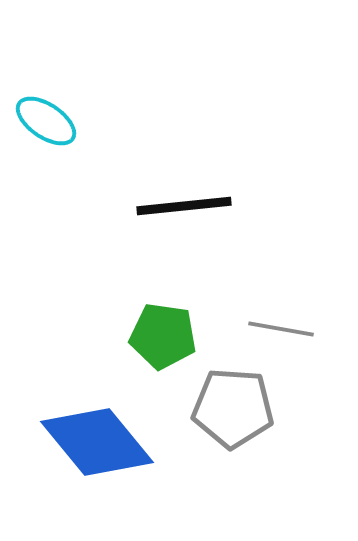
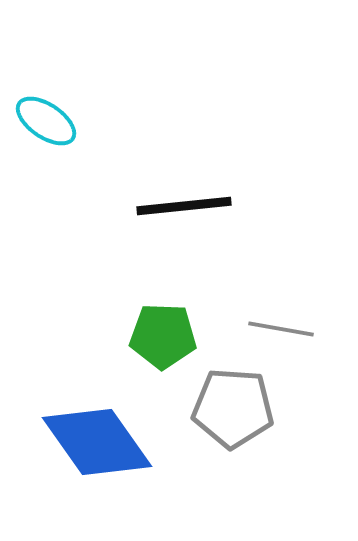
green pentagon: rotated 6 degrees counterclockwise
blue diamond: rotated 4 degrees clockwise
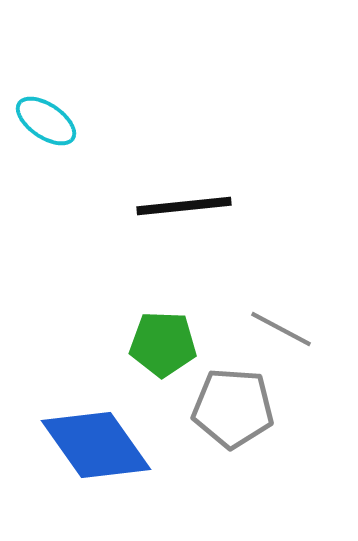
gray line: rotated 18 degrees clockwise
green pentagon: moved 8 px down
blue diamond: moved 1 px left, 3 px down
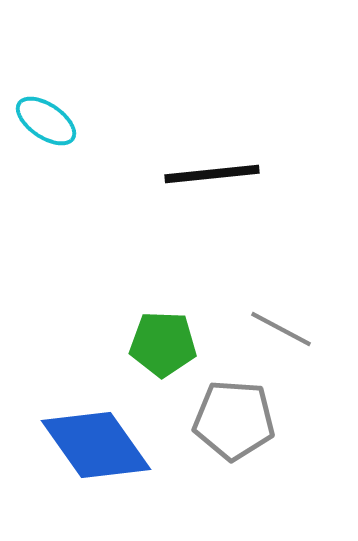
black line: moved 28 px right, 32 px up
gray pentagon: moved 1 px right, 12 px down
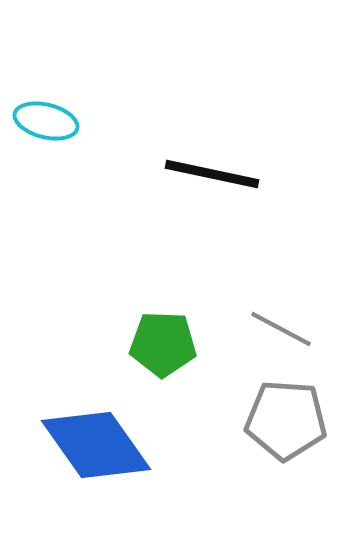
cyan ellipse: rotated 20 degrees counterclockwise
black line: rotated 18 degrees clockwise
gray pentagon: moved 52 px right
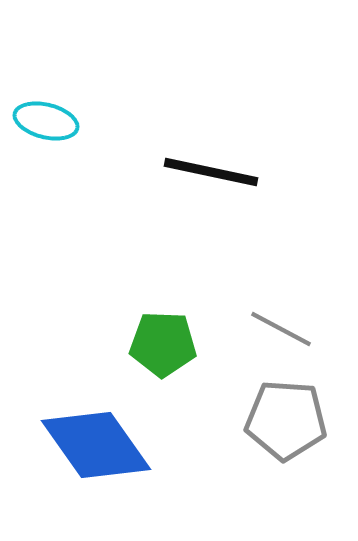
black line: moved 1 px left, 2 px up
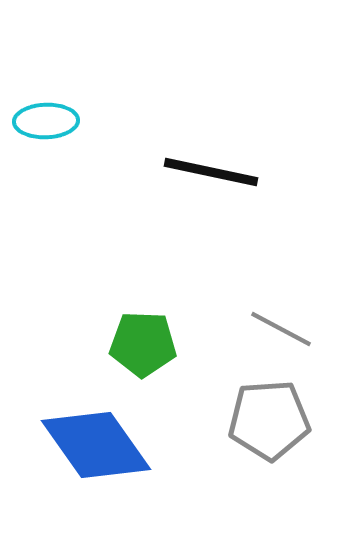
cyan ellipse: rotated 16 degrees counterclockwise
green pentagon: moved 20 px left
gray pentagon: moved 17 px left; rotated 8 degrees counterclockwise
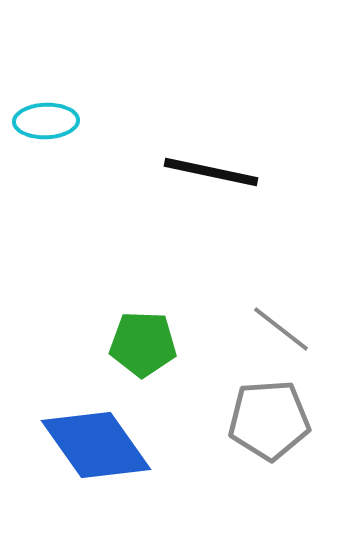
gray line: rotated 10 degrees clockwise
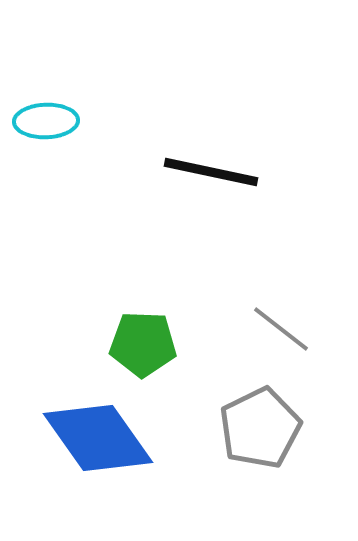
gray pentagon: moved 9 px left, 8 px down; rotated 22 degrees counterclockwise
blue diamond: moved 2 px right, 7 px up
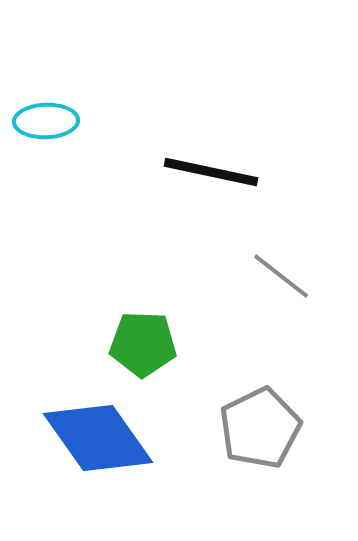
gray line: moved 53 px up
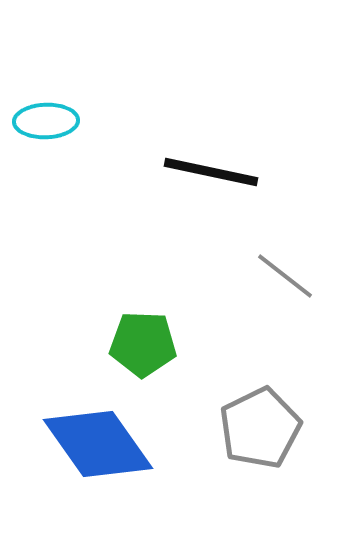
gray line: moved 4 px right
blue diamond: moved 6 px down
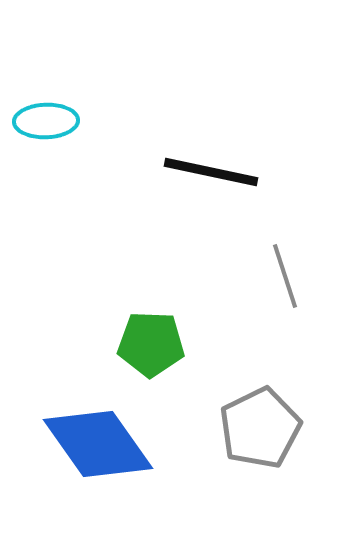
gray line: rotated 34 degrees clockwise
green pentagon: moved 8 px right
